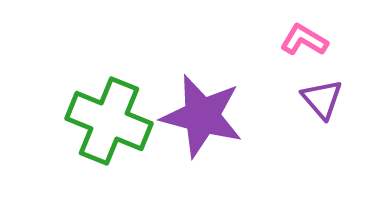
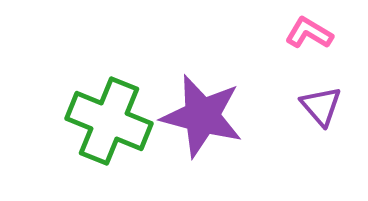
pink L-shape: moved 5 px right, 7 px up
purple triangle: moved 1 px left, 7 px down
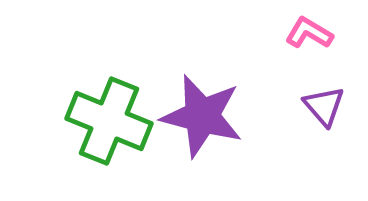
purple triangle: moved 3 px right
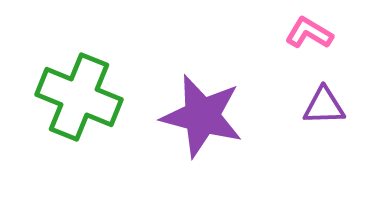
purple triangle: rotated 51 degrees counterclockwise
green cross: moved 30 px left, 24 px up
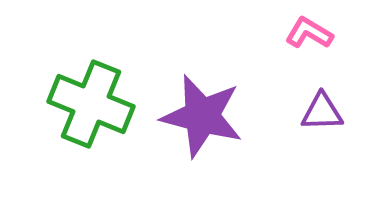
green cross: moved 12 px right, 7 px down
purple triangle: moved 2 px left, 6 px down
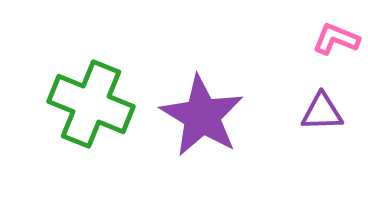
pink L-shape: moved 27 px right, 6 px down; rotated 9 degrees counterclockwise
purple star: rotated 16 degrees clockwise
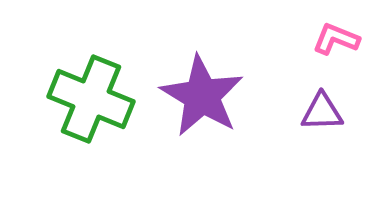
green cross: moved 5 px up
purple star: moved 20 px up
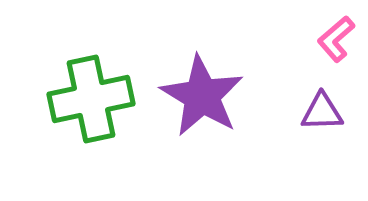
pink L-shape: rotated 63 degrees counterclockwise
green cross: rotated 34 degrees counterclockwise
